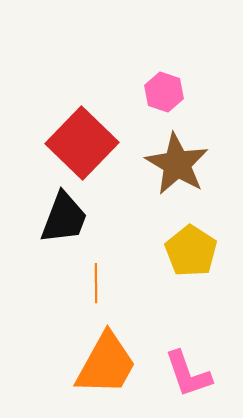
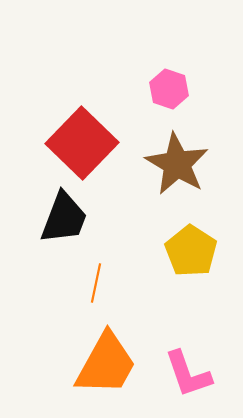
pink hexagon: moved 5 px right, 3 px up
orange line: rotated 12 degrees clockwise
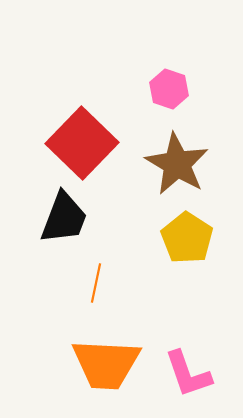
yellow pentagon: moved 4 px left, 13 px up
orange trapezoid: rotated 64 degrees clockwise
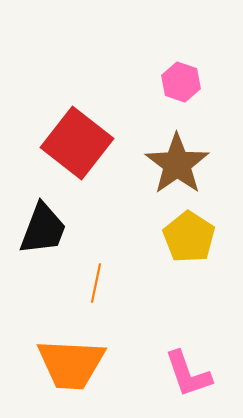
pink hexagon: moved 12 px right, 7 px up
red square: moved 5 px left; rotated 6 degrees counterclockwise
brown star: rotated 6 degrees clockwise
black trapezoid: moved 21 px left, 11 px down
yellow pentagon: moved 2 px right, 1 px up
orange trapezoid: moved 35 px left
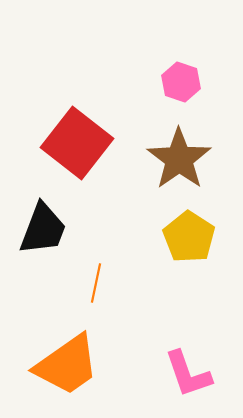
brown star: moved 2 px right, 5 px up
orange trapezoid: moved 4 px left, 1 px down; rotated 38 degrees counterclockwise
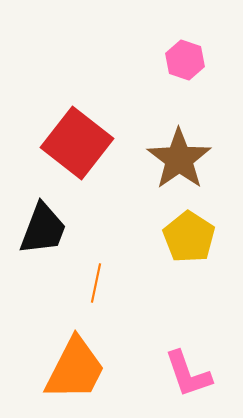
pink hexagon: moved 4 px right, 22 px up
orange trapezoid: moved 8 px right, 4 px down; rotated 28 degrees counterclockwise
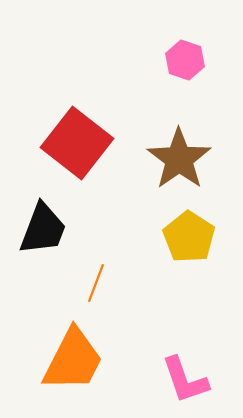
orange line: rotated 9 degrees clockwise
orange trapezoid: moved 2 px left, 9 px up
pink L-shape: moved 3 px left, 6 px down
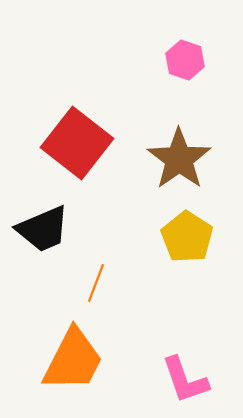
black trapezoid: rotated 46 degrees clockwise
yellow pentagon: moved 2 px left
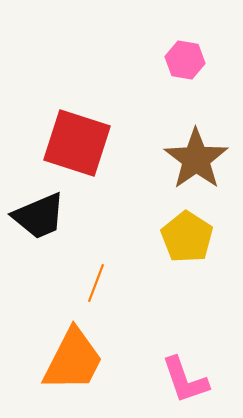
pink hexagon: rotated 9 degrees counterclockwise
red square: rotated 20 degrees counterclockwise
brown star: moved 17 px right
black trapezoid: moved 4 px left, 13 px up
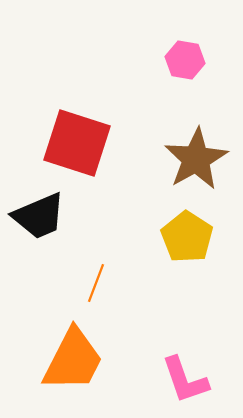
brown star: rotated 6 degrees clockwise
